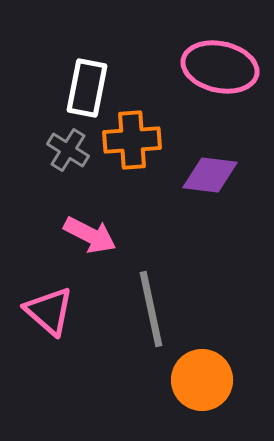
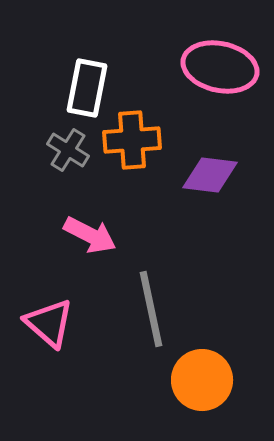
pink triangle: moved 12 px down
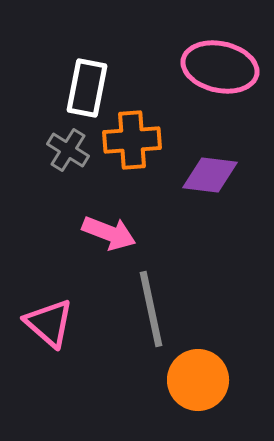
pink arrow: moved 19 px right, 2 px up; rotated 6 degrees counterclockwise
orange circle: moved 4 px left
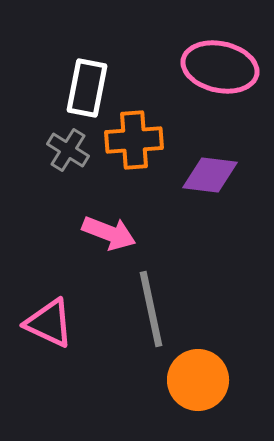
orange cross: moved 2 px right
pink triangle: rotated 16 degrees counterclockwise
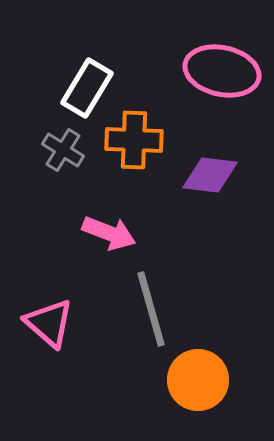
pink ellipse: moved 2 px right, 4 px down
white rectangle: rotated 20 degrees clockwise
orange cross: rotated 6 degrees clockwise
gray cross: moved 5 px left
gray line: rotated 4 degrees counterclockwise
pink triangle: rotated 16 degrees clockwise
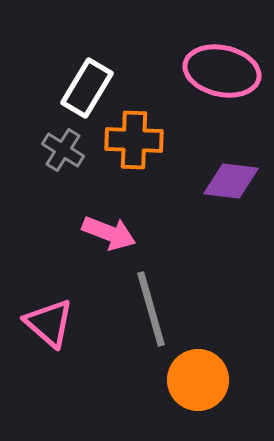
purple diamond: moved 21 px right, 6 px down
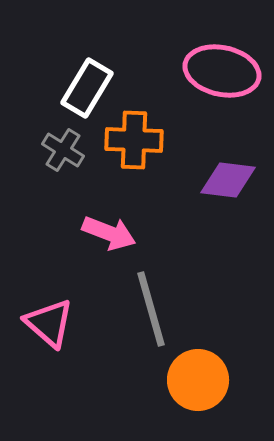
purple diamond: moved 3 px left, 1 px up
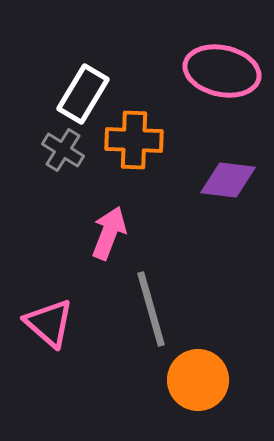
white rectangle: moved 4 px left, 6 px down
pink arrow: rotated 90 degrees counterclockwise
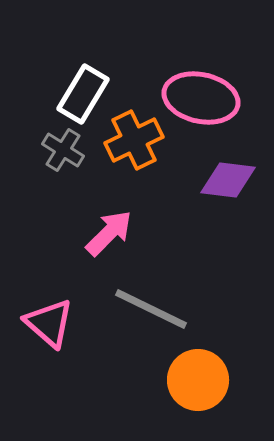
pink ellipse: moved 21 px left, 27 px down
orange cross: rotated 28 degrees counterclockwise
pink arrow: rotated 24 degrees clockwise
gray line: rotated 48 degrees counterclockwise
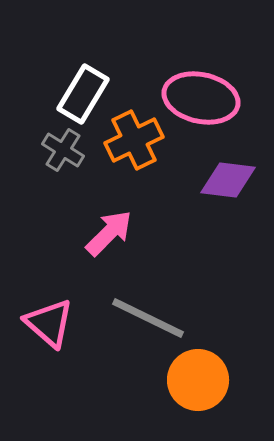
gray line: moved 3 px left, 9 px down
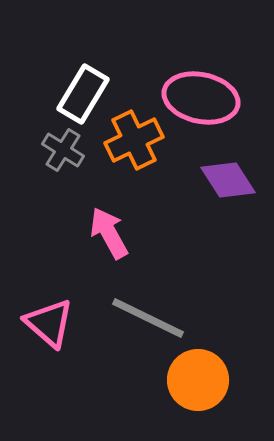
purple diamond: rotated 50 degrees clockwise
pink arrow: rotated 74 degrees counterclockwise
